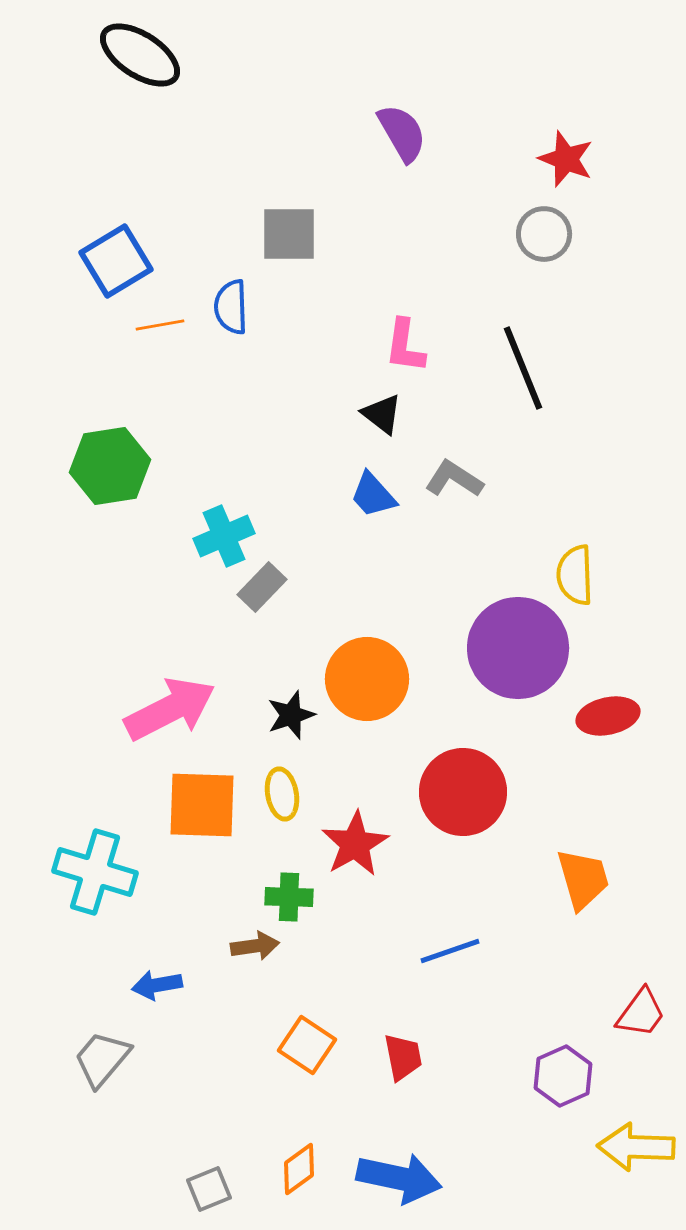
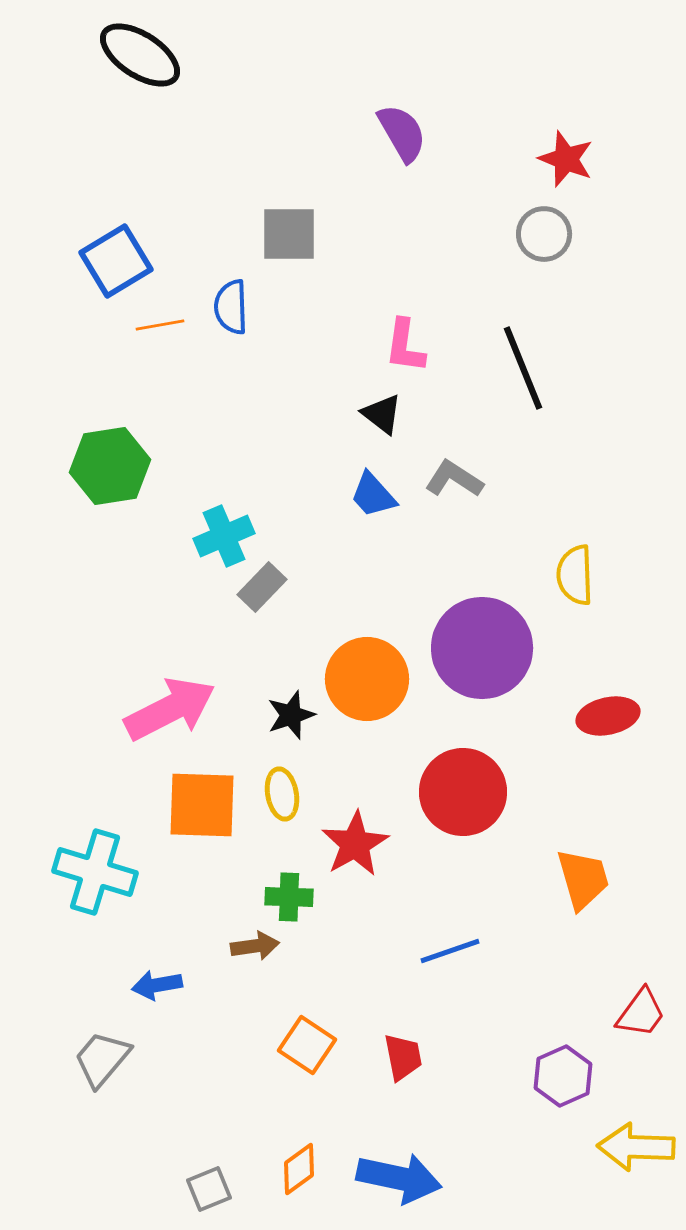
purple circle at (518, 648): moved 36 px left
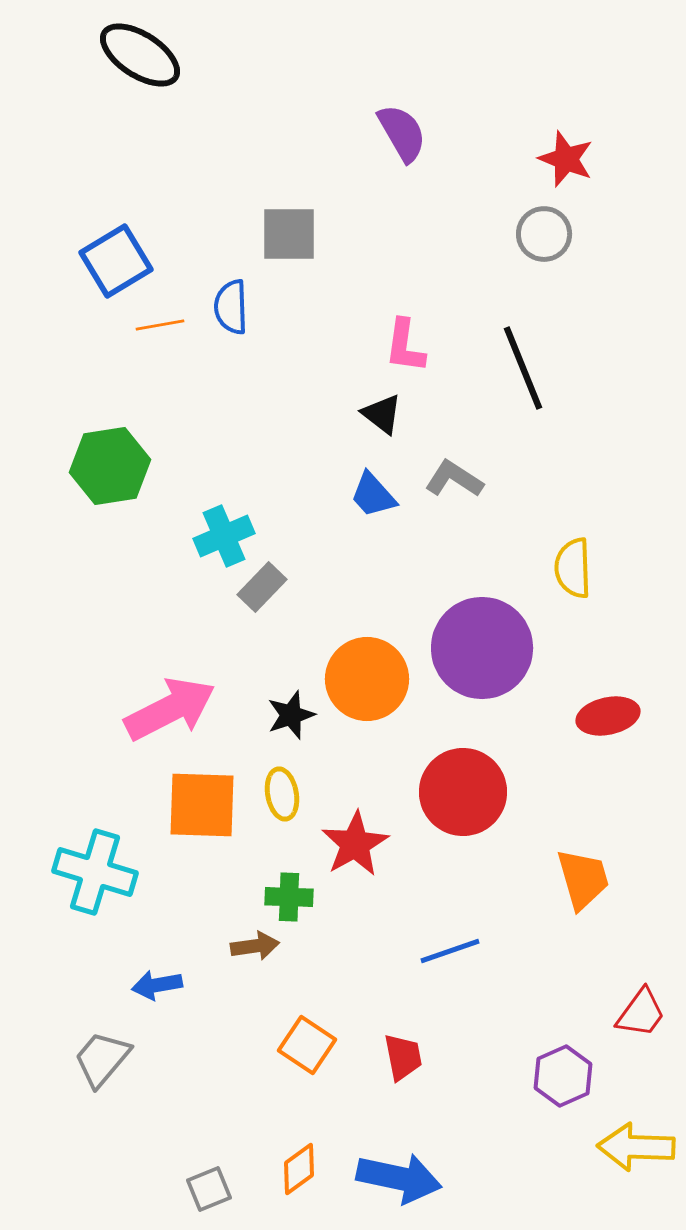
yellow semicircle at (575, 575): moved 2 px left, 7 px up
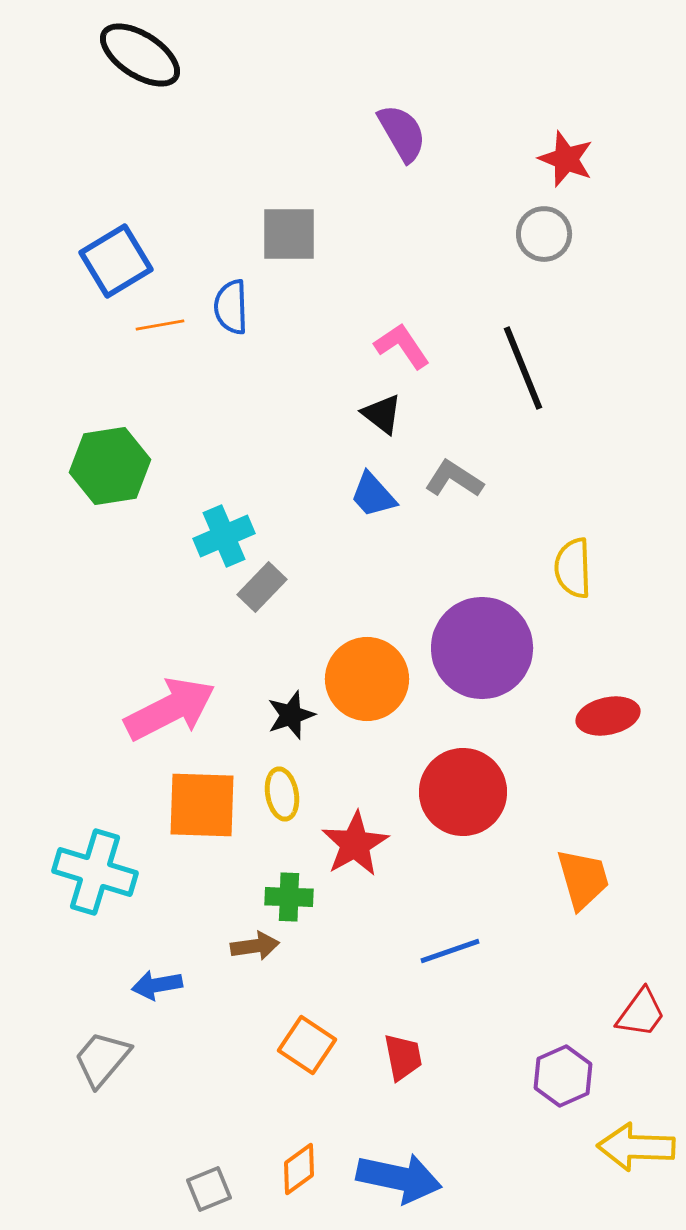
pink L-shape at (405, 346): moved 3 px left; rotated 138 degrees clockwise
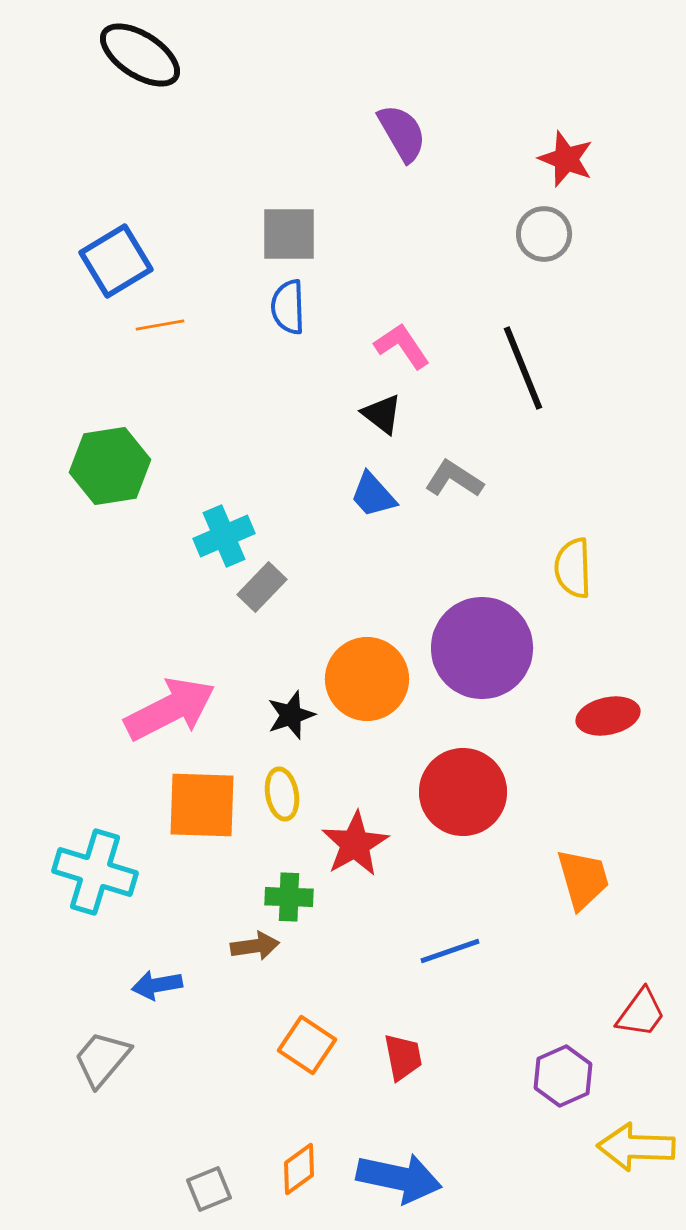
blue semicircle at (231, 307): moved 57 px right
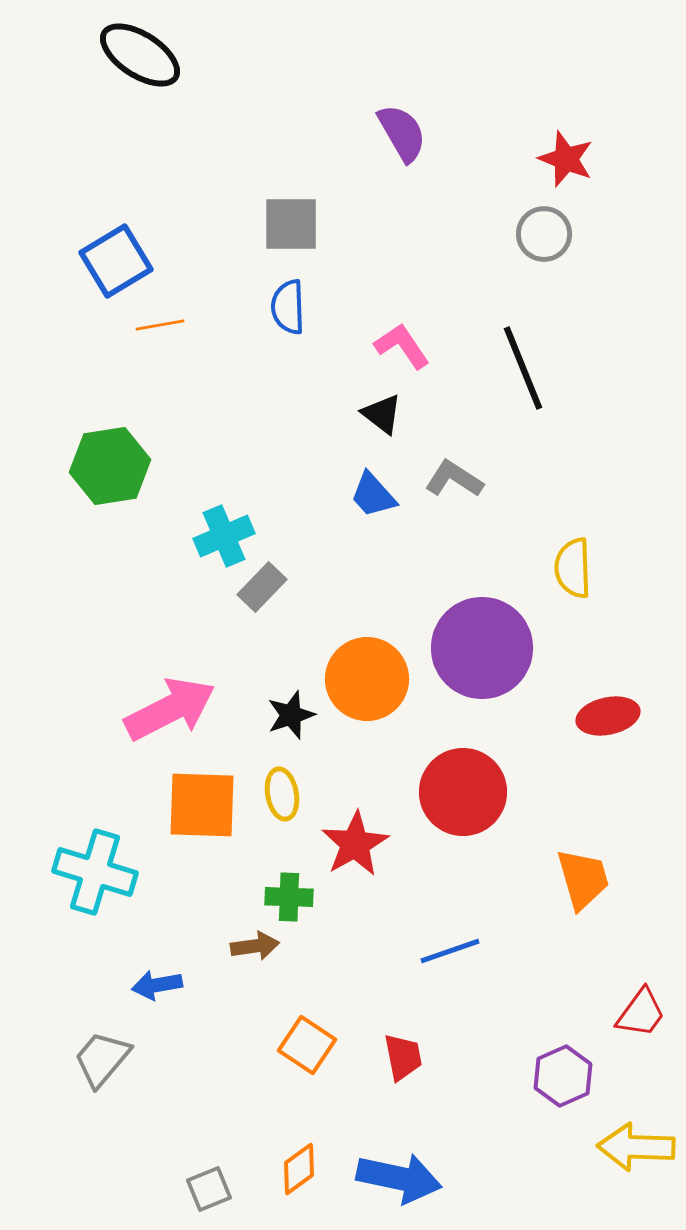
gray square at (289, 234): moved 2 px right, 10 px up
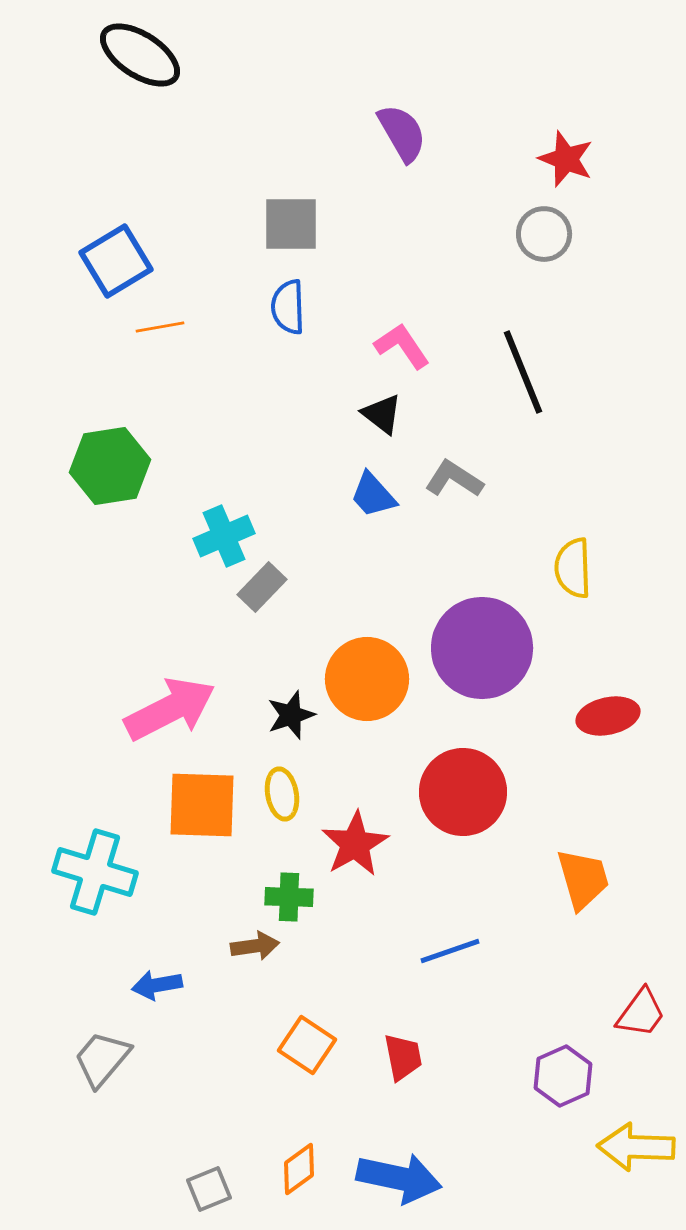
orange line at (160, 325): moved 2 px down
black line at (523, 368): moved 4 px down
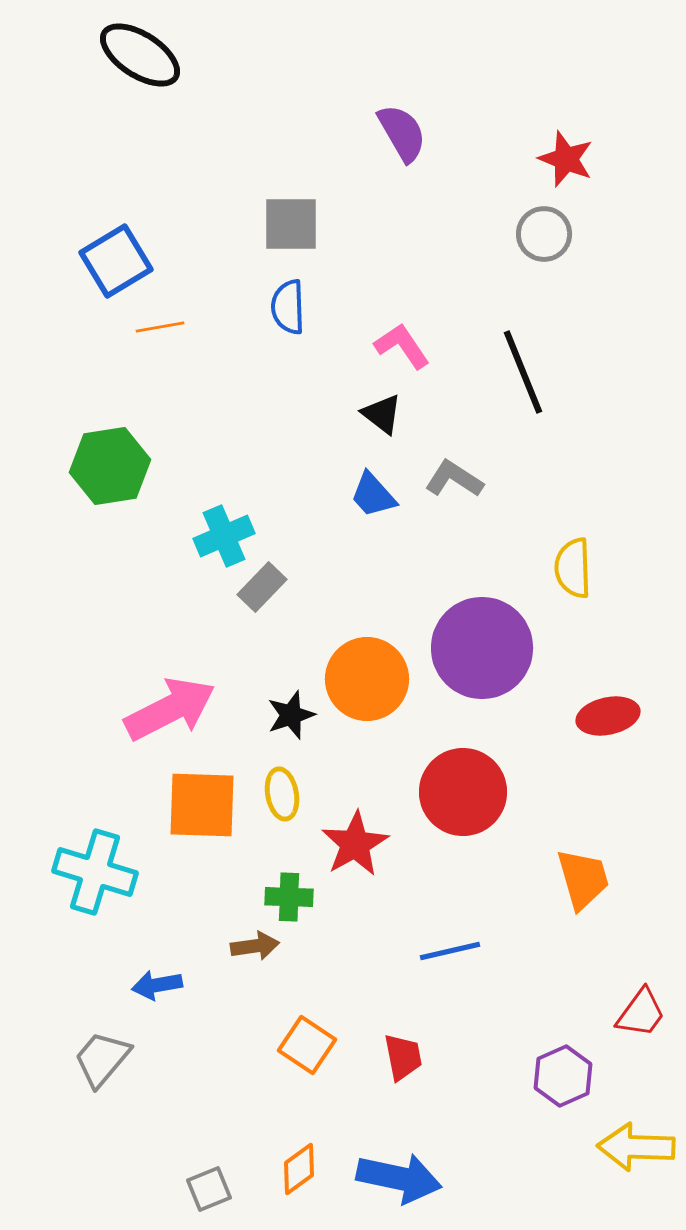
blue line at (450, 951): rotated 6 degrees clockwise
